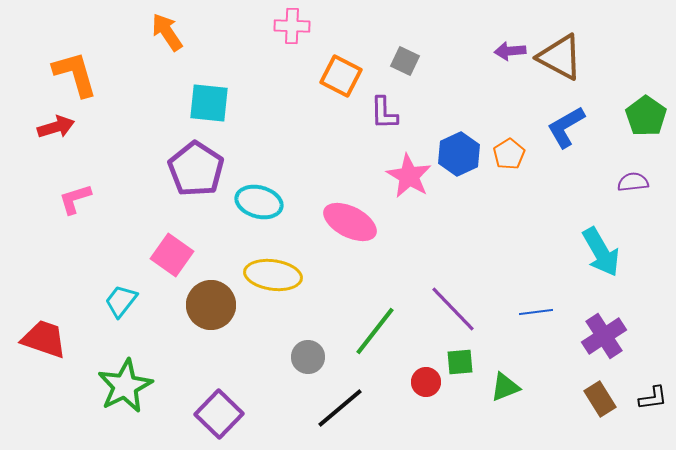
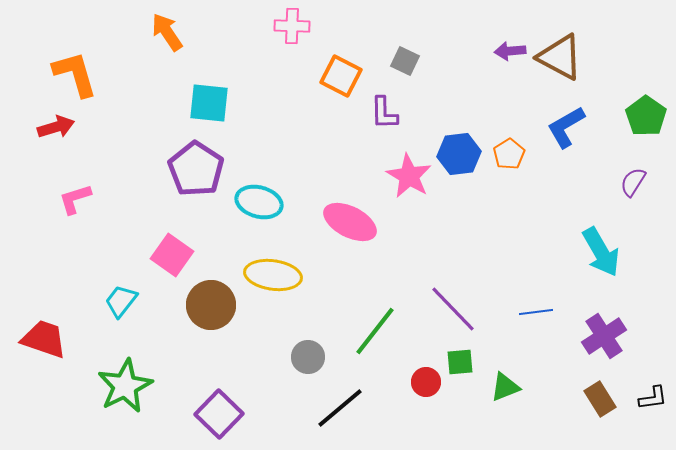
blue hexagon: rotated 18 degrees clockwise
purple semicircle: rotated 52 degrees counterclockwise
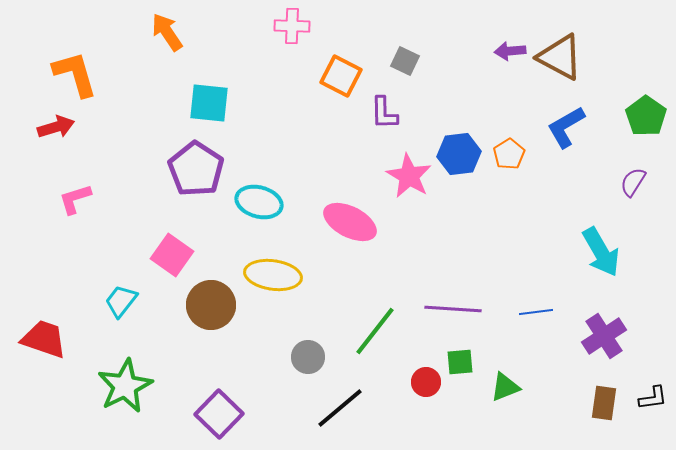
purple line: rotated 42 degrees counterclockwise
brown rectangle: moved 4 px right, 4 px down; rotated 40 degrees clockwise
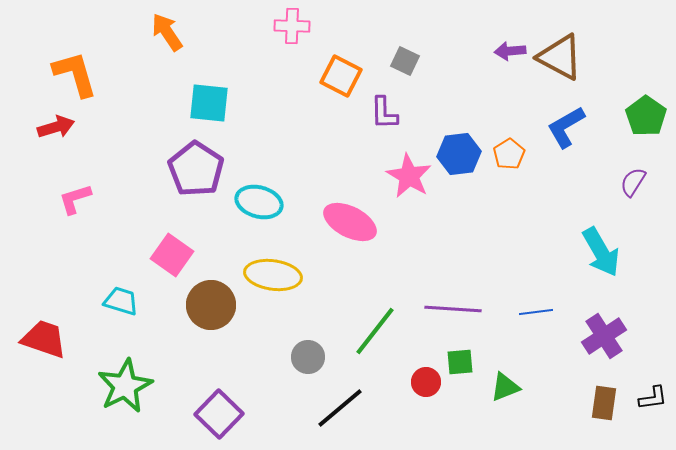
cyan trapezoid: rotated 69 degrees clockwise
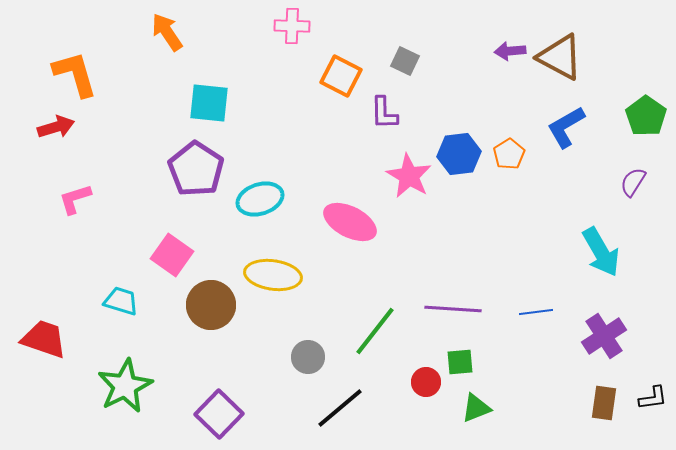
cyan ellipse: moved 1 px right, 3 px up; rotated 33 degrees counterclockwise
green triangle: moved 29 px left, 21 px down
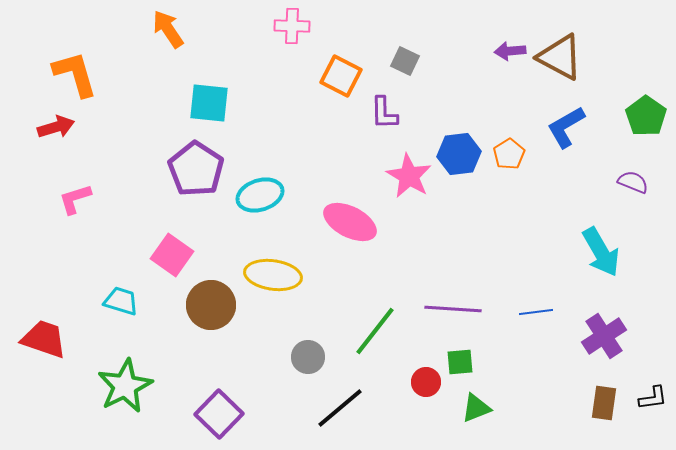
orange arrow: moved 1 px right, 3 px up
purple semicircle: rotated 80 degrees clockwise
cyan ellipse: moved 4 px up
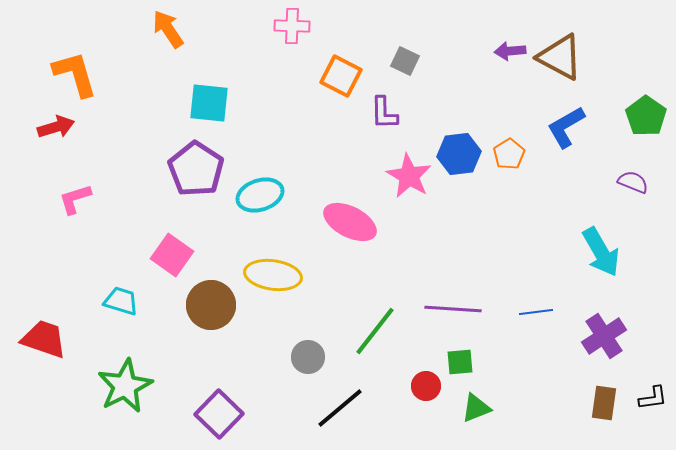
red circle: moved 4 px down
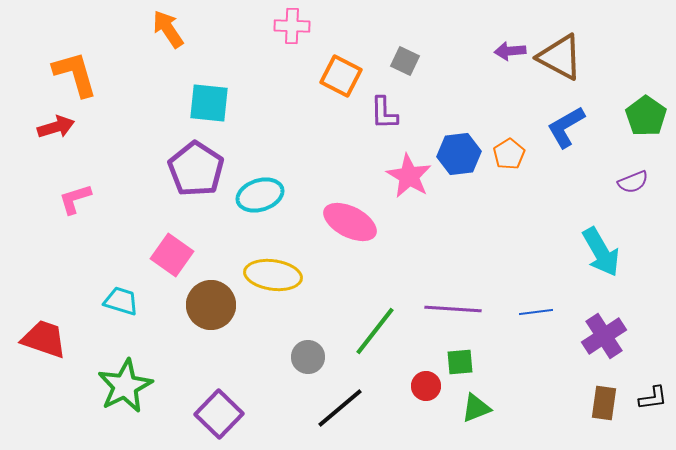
purple semicircle: rotated 136 degrees clockwise
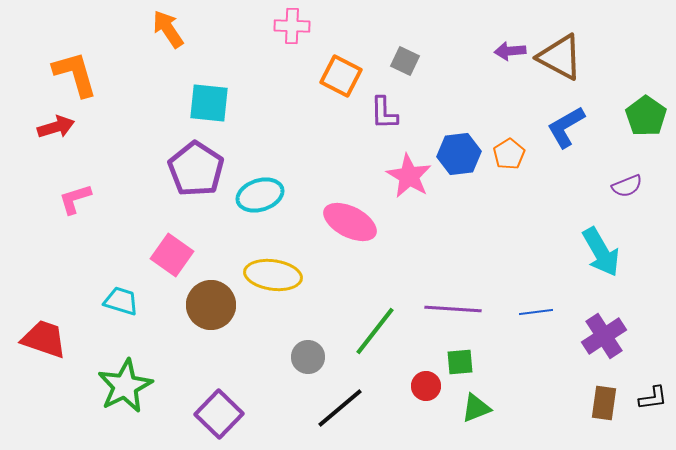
purple semicircle: moved 6 px left, 4 px down
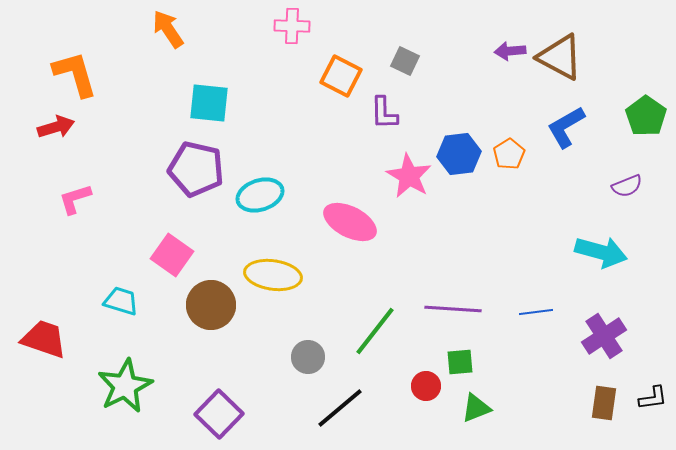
purple pentagon: rotated 20 degrees counterclockwise
cyan arrow: rotated 45 degrees counterclockwise
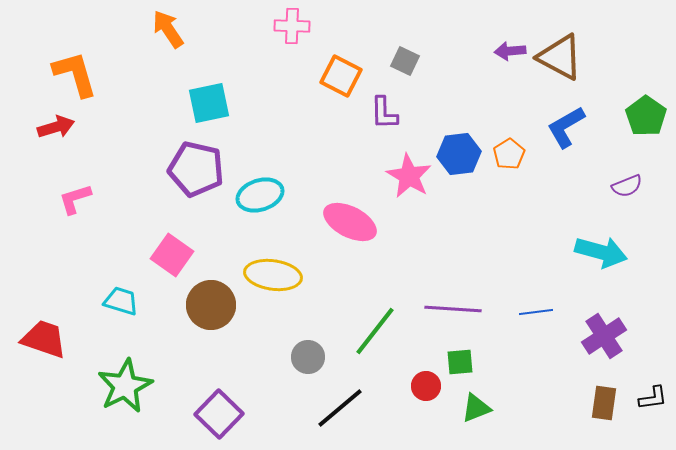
cyan square: rotated 18 degrees counterclockwise
